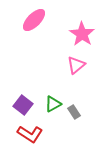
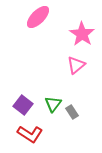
pink ellipse: moved 4 px right, 3 px up
green triangle: rotated 24 degrees counterclockwise
gray rectangle: moved 2 px left
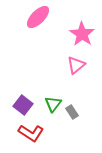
red L-shape: moved 1 px right, 1 px up
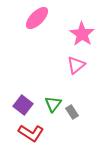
pink ellipse: moved 1 px left, 1 px down
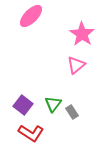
pink ellipse: moved 6 px left, 2 px up
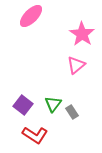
red L-shape: moved 4 px right, 2 px down
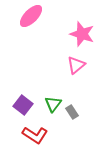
pink star: rotated 15 degrees counterclockwise
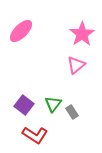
pink ellipse: moved 10 px left, 15 px down
pink star: rotated 20 degrees clockwise
purple square: moved 1 px right
